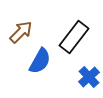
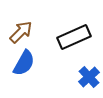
black rectangle: rotated 28 degrees clockwise
blue semicircle: moved 16 px left, 2 px down
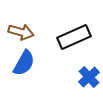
brown arrow: rotated 60 degrees clockwise
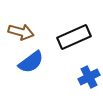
blue semicircle: moved 7 px right, 1 px up; rotated 24 degrees clockwise
blue cross: rotated 15 degrees clockwise
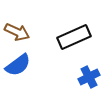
brown arrow: moved 4 px left; rotated 10 degrees clockwise
blue semicircle: moved 13 px left, 3 px down
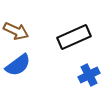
brown arrow: moved 1 px left, 1 px up
blue cross: moved 2 px up
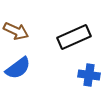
blue semicircle: moved 3 px down
blue cross: rotated 35 degrees clockwise
